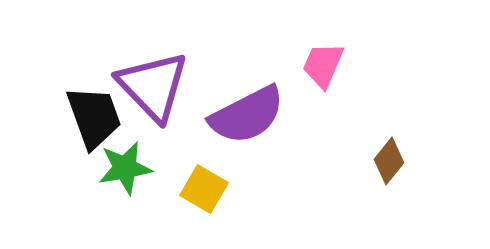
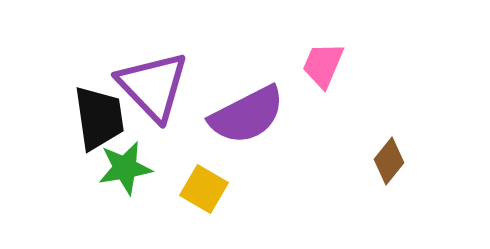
black trapezoid: moved 5 px right, 1 px down; rotated 12 degrees clockwise
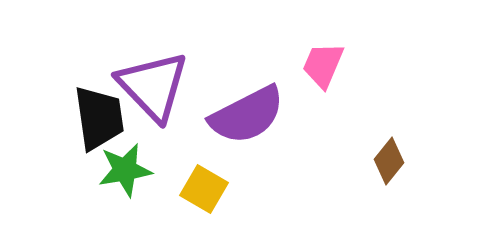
green star: moved 2 px down
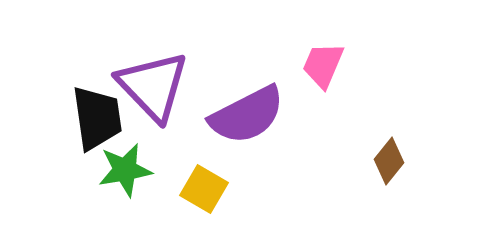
black trapezoid: moved 2 px left
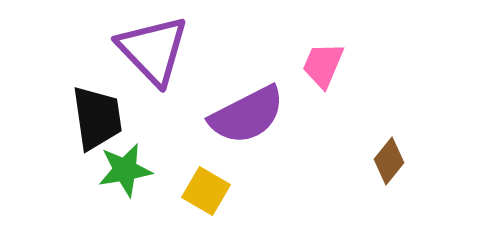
purple triangle: moved 36 px up
yellow square: moved 2 px right, 2 px down
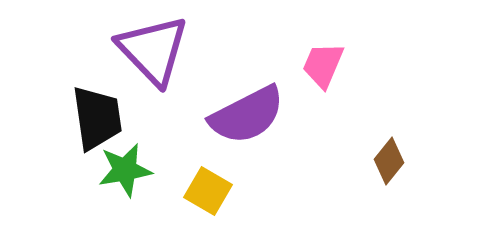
yellow square: moved 2 px right
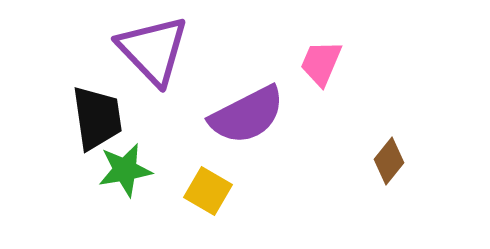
pink trapezoid: moved 2 px left, 2 px up
